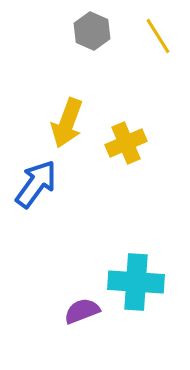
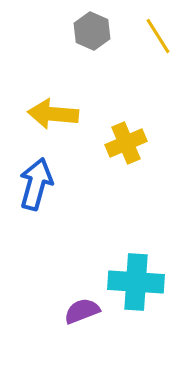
yellow arrow: moved 14 px left, 9 px up; rotated 75 degrees clockwise
blue arrow: rotated 21 degrees counterclockwise
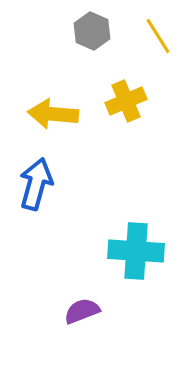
yellow cross: moved 42 px up
cyan cross: moved 31 px up
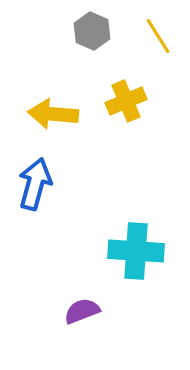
blue arrow: moved 1 px left
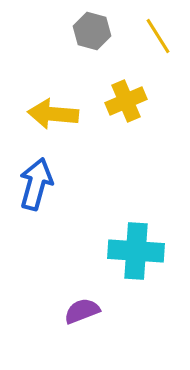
gray hexagon: rotated 9 degrees counterclockwise
blue arrow: moved 1 px right
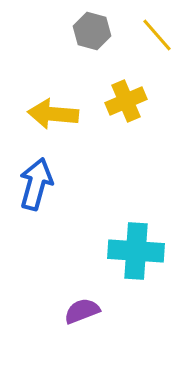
yellow line: moved 1 px left, 1 px up; rotated 9 degrees counterclockwise
